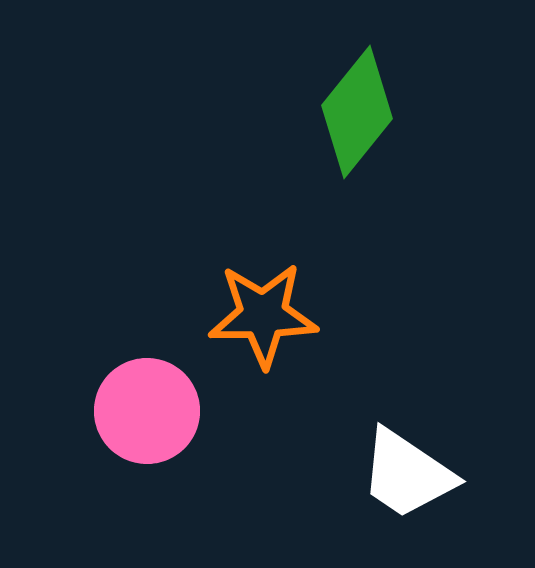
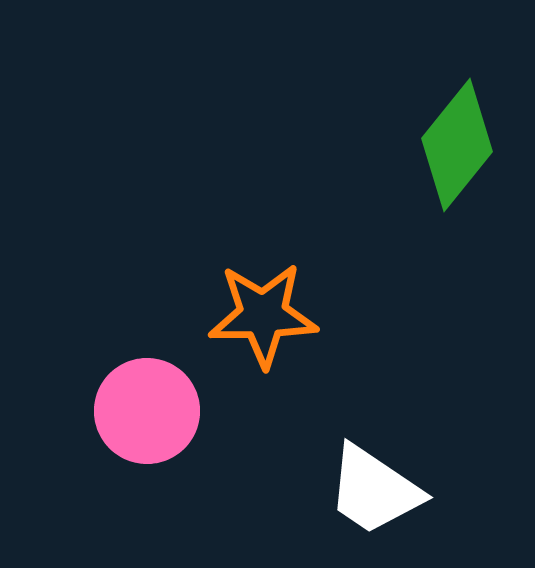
green diamond: moved 100 px right, 33 px down
white trapezoid: moved 33 px left, 16 px down
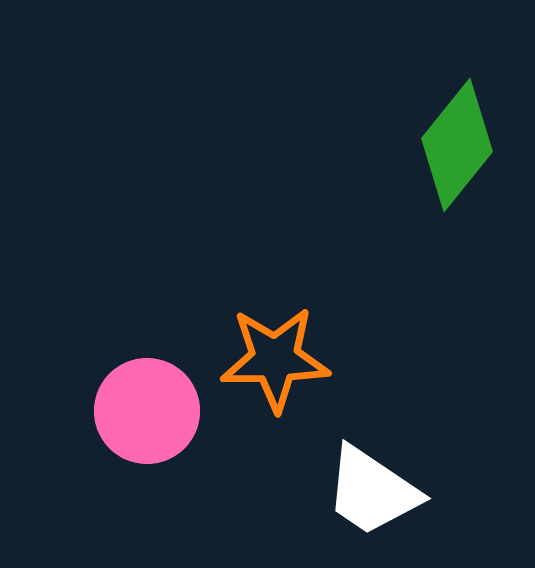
orange star: moved 12 px right, 44 px down
white trapezoid: moved 2 px left, 1 px down
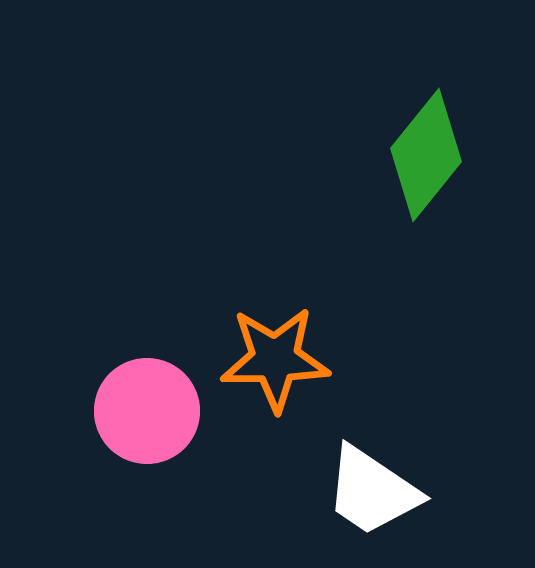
green diamond: moved 31 px left, 10 px down
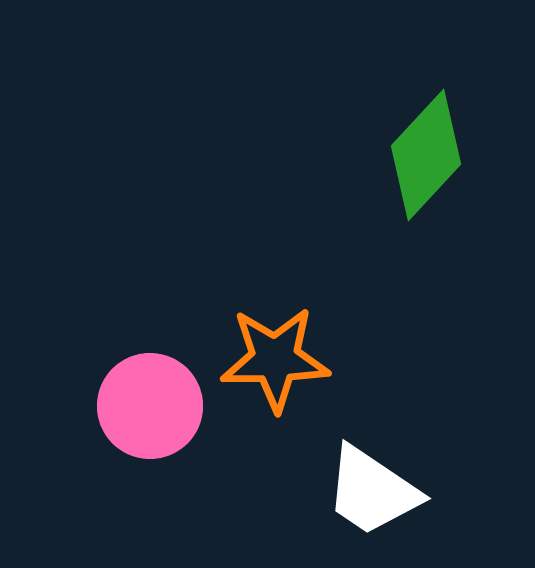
green diamond: rotated 4 degrees clockwise
pink circle: moved 3 px right, 5 px up
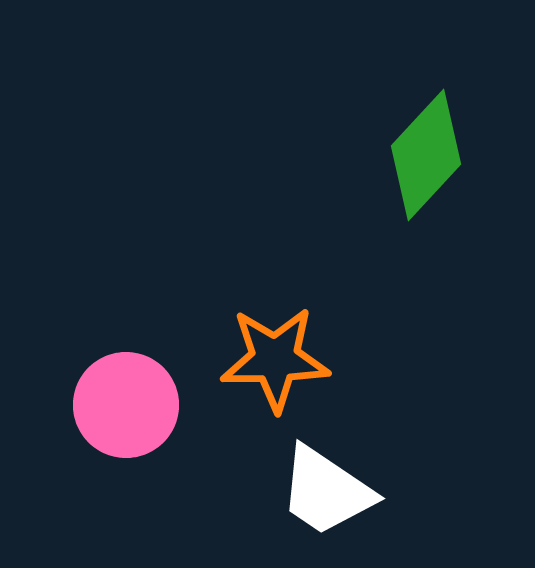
pink circle: moved 24 px left, 1 px up
white trapezoid: moved 46 px left
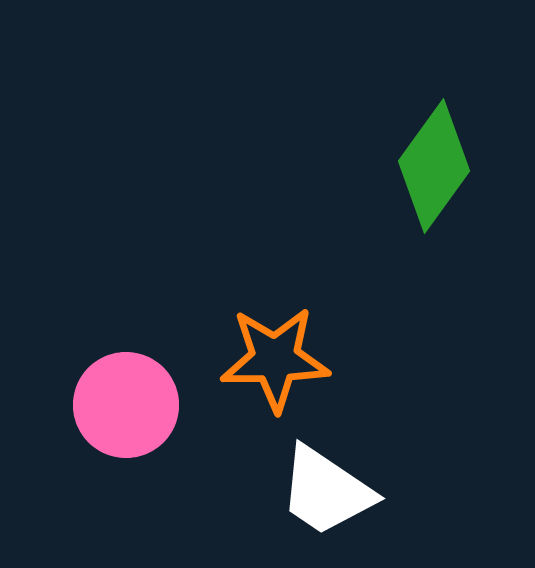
green diamond: moved 8 px right, 11 px down; rotated 7 degrees counterclockwise
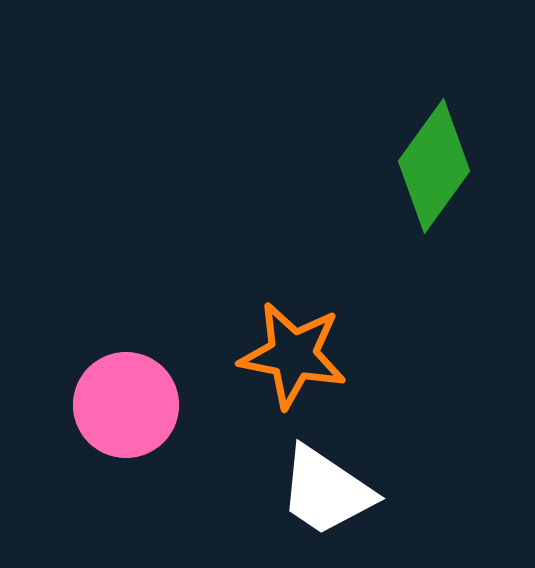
orange star: moved 18 px right, 4 px up; rotated 12 degrees clockwise
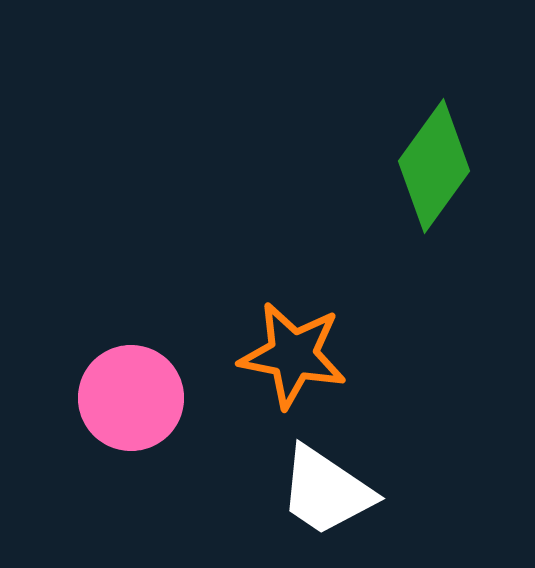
pink circle: moved 5 px right, 7 px up
